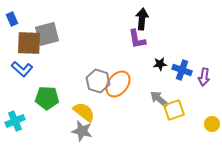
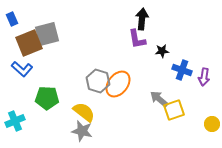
brown square: rotated 24 degrees counterclockwise
black star: moved 2 px right, 13 px up
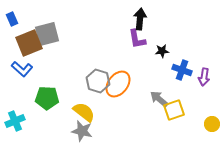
black arrow: moved 2 px left
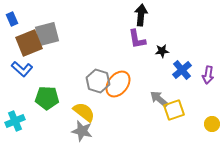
black arrow: moved 1 px right, 4 px up
blue cross: rotated 30 degrees clockwise
purple arrow: moved 4 px right, 2 px up
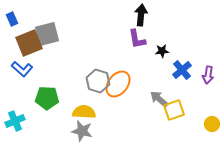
yellow semicircle: rotated 35 degrees counterclockwise
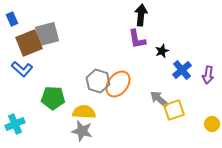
black star: rotated 16 degrees counterclockwise
green pentagon: moved 6 px right
cyan cross: moved 3 px down
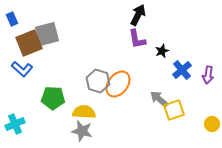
black arrow: moved 3 px left; rotated 20 degrees clockwise
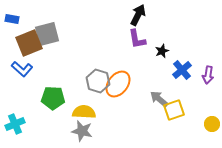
blue rectangle: rotated 56 degrees counterclockwise
